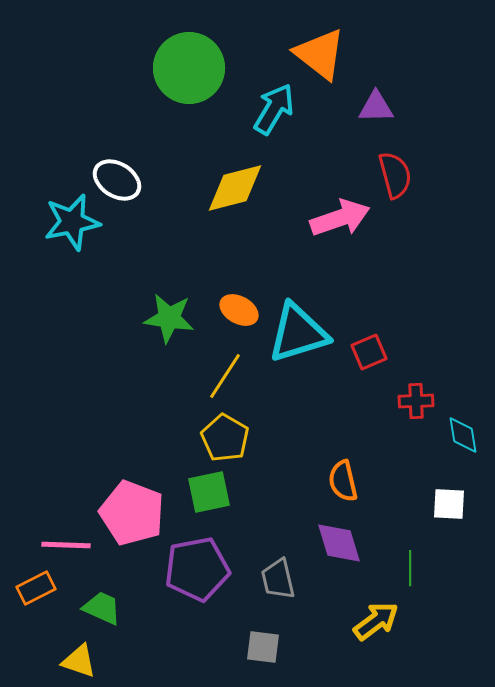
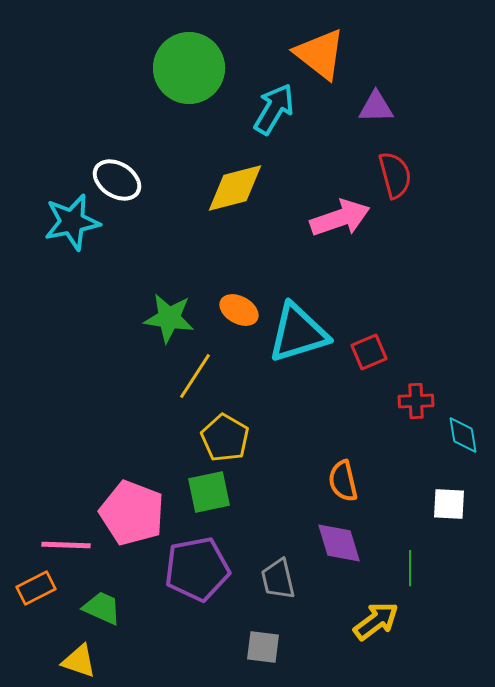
yellow line: moved 30 px left
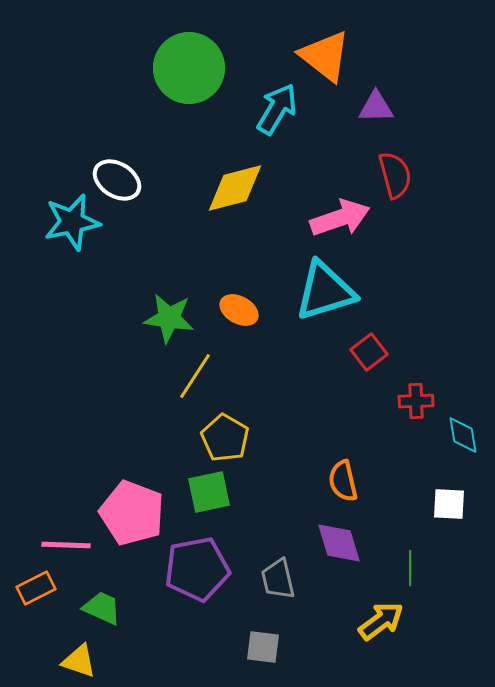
orange triangle: moved 5 px right, 2 px down
cyan arrow: moved 3 px right
cyan triangle: moved 27 px right, 42 px up
red square: rotated 15 degrees counterclockwise
yellow arrow: moved 5 px right
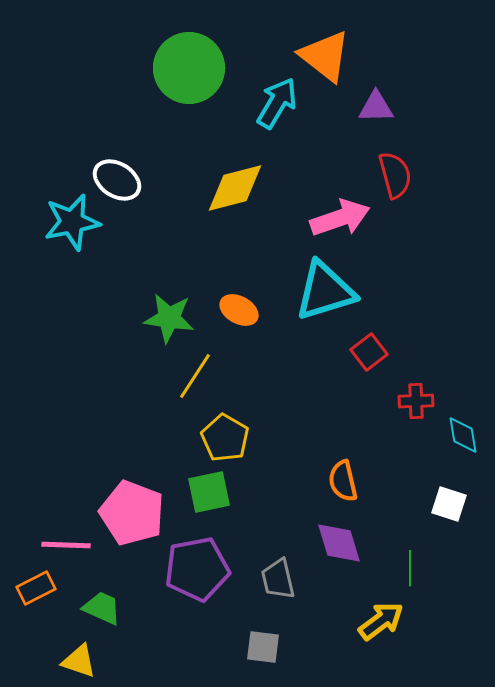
cyan arrow: moved 6 px up
white square: rotated 15 degrees clockwise
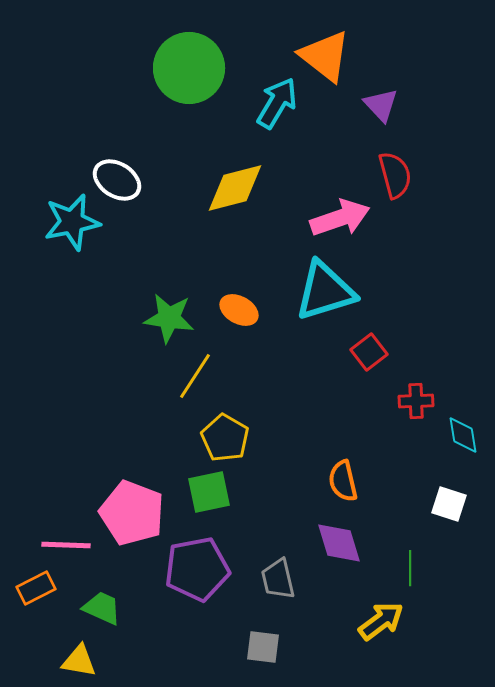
purple triangle: moved 5 px right, 2 px up; rotated 48 degrees clockwise
yellow triangle: rotated 9 degrees counterclockwise
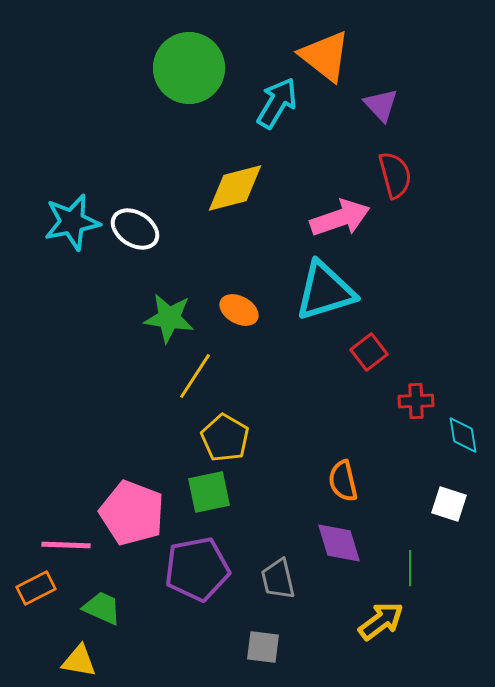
white ellipse: moved 18 px right, 49 px down
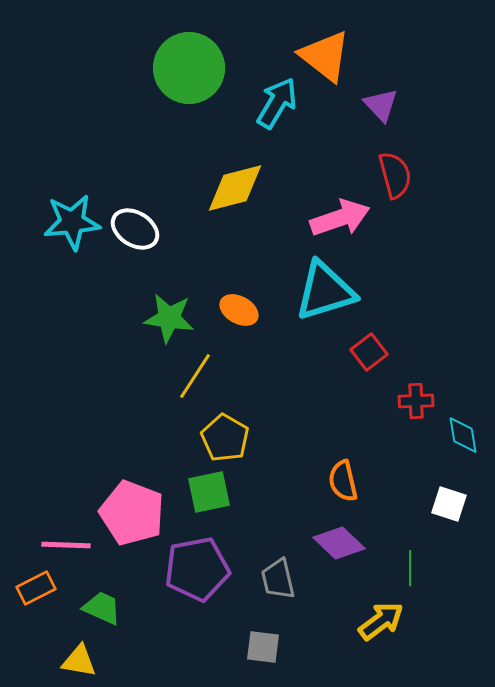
cyan star: rotated 6 degrees clockwise
purple diamond: rotated 30 degrees counterclockwise
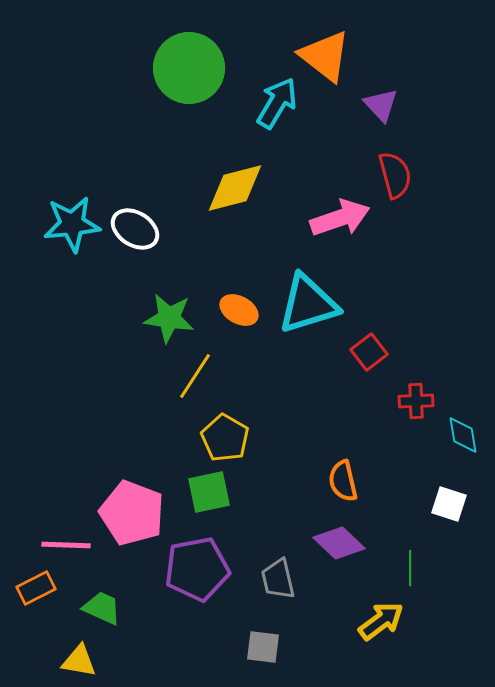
cyan star: moved 2 px down
cyan triangle: moved 17 px left, 13 px down
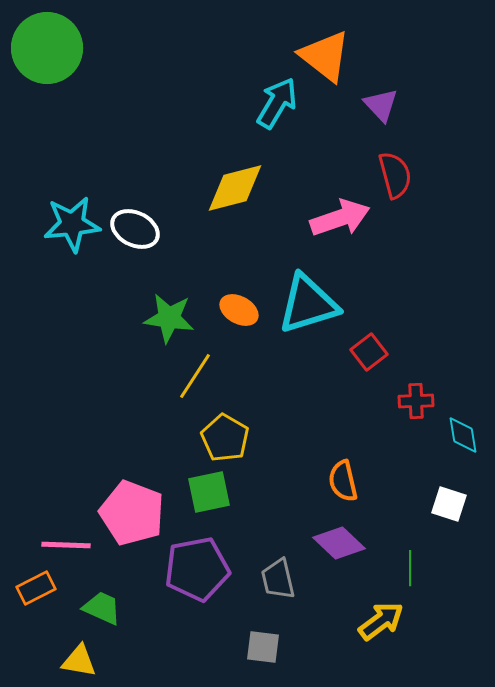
green circle: moved 142 px left, 20 px up
white ellipse: rotated 6 degrees counterclockwise
